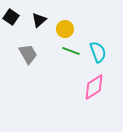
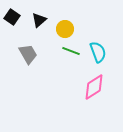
black square: moved 1 px right
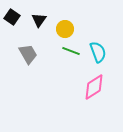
black triangle: rotated 14 degrees counterclockwise
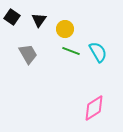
cyan semicircle: rotated 10 degrees counterclockwise
pink diamond: moved 21 px down
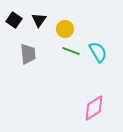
black square: moved 2 px right, 3 px down
gray trapezoid: rotated 25 degrees clockwise
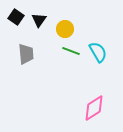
black square: moved 2 px right, 3 px up
gray trapezoid: moved 2 px left
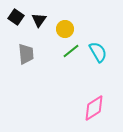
green line: rotated 60 degrees counterclockwise
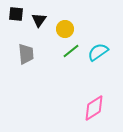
black square: moved 3 px up; rotated 28 degrees counterclockwise
cyan semicircle: rotated 95 degrees counterclockwise
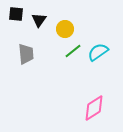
green line: moved 2 px right
